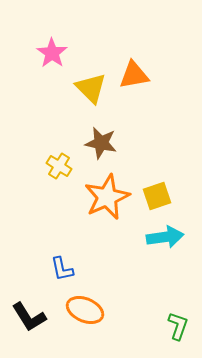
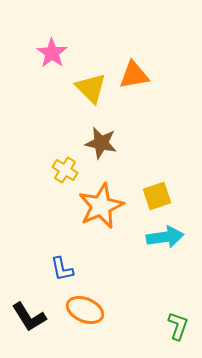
yellow cross: moved 6 px right, 4 px down
orange star: moved 6 px left, 9 px down
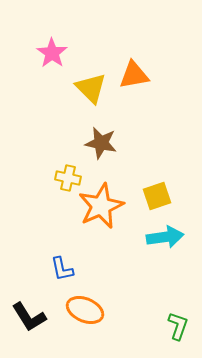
yellow cross: moved 3 px right, 8 px down; rotated 20 degrees counterclockwise
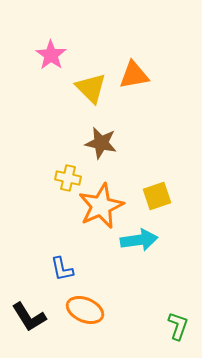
pink star: moved 1 px left, 2 px down
cyan arrow: moved 26 px left, 3 px down
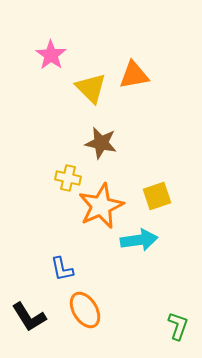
orange ellipse: rotated 36 degrees clockwise
